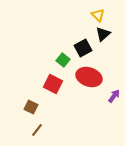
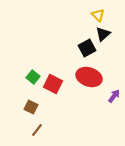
black square: moved 4 px right
green square: moved 30 px left, 17 px down
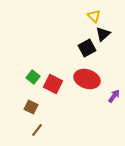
yellow triangle: moved 4 px left, 1 px down
red ellipse: moved 2 px left, 2 px down
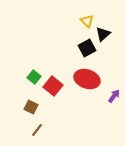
yellow triangle: moved 7 px left, 5 px down
green square: moved 1 px right
red square: moved 2 px down; rotated 12 degrees clockwise
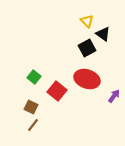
black triangle: rotated 42 degrees counterclockwise
red square: moved 4 px right, 5 px down
brown line: moved 4 px left, 5 px up
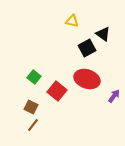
yellow triangle: moved 15 px left; rotated 32 degrees counterclockwise
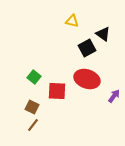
red square: rotated 36 degrees counterclockwise
brown square: moved 1 px right
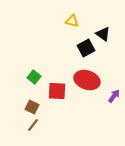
black square: moved 1 px left
red ellipse: moved 1 px down
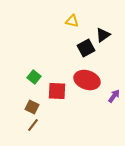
black triangle: moved 1 px down; rotated 49 degrees clockwise
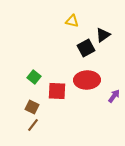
red ellipse: rotated 20 degrees counterclockwise
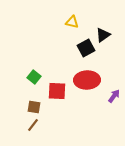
yellow triangle: moved 1 px down
brown square: moved 2 px right; rotated 16 degrees counterclockwise
